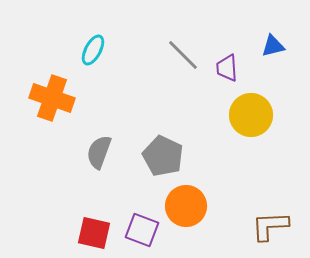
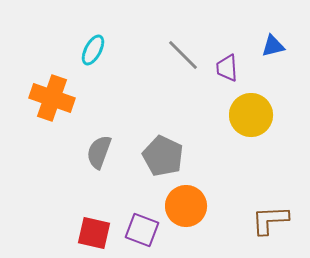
brown L-shape: moved 6 px up
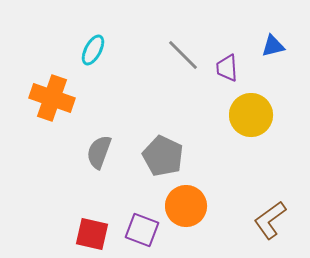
brown L-shape: rotated 33 degrees counterclockwise
red square: moved 2 px left, 1 px down
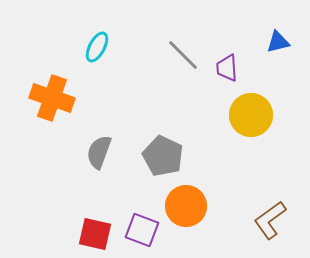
blue triangle: moved 5 px right, 4 px up
cyan ellipse: moved 4 px right, 3 px up
red square: moved 3 px right
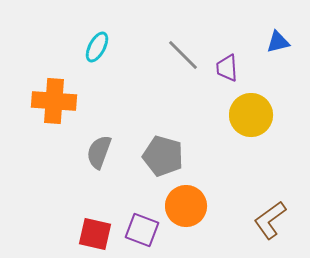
orange cross: moved 2 px right, 3 px down; rotated 15 degrees counterclockwise
gray pentagon: rotated 9 degrees counterclockwise
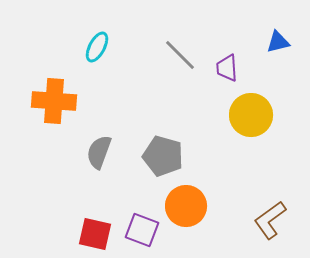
gray line: moved 3 px left
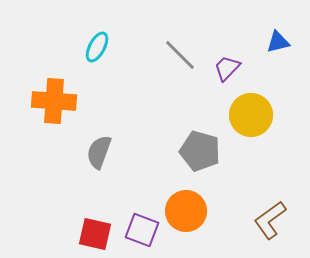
purple trapezoid: rotated 48 degrees clockwise
gray pentagon: moved 37 px right, 5 px up
orange circle: moved 5 px down
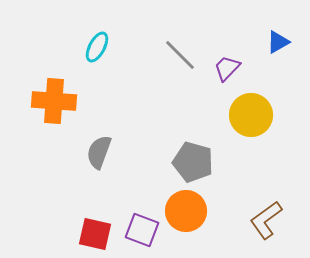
blue triangle: rotated 15 degrees counterclockwise
gray pentagon: moved 7 px left, 11 px down
brown L-shape: moved 4 px left
